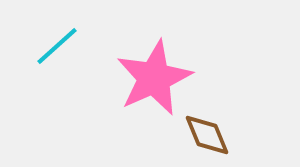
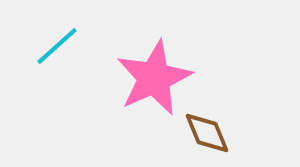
brown diamond: moved 2 px up
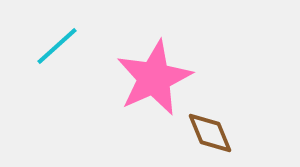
brown diamond: moved 3 px right
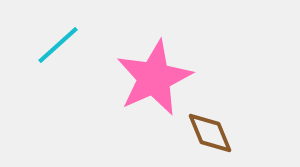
cyan line: moved 1 px right, 1 px up
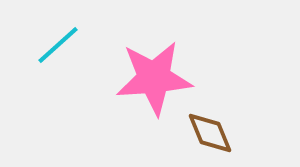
pink star: rotated 20 degrees clockwise
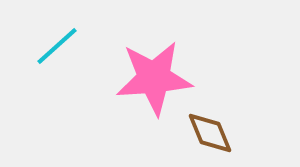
cyan line: moved 1 px left, 1 px down
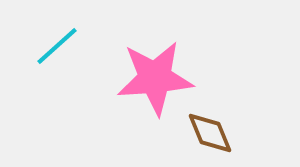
pink star: moved 1 px right
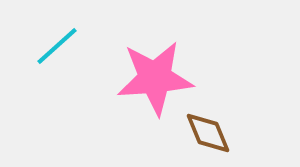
brown diamond: moved 2 px left
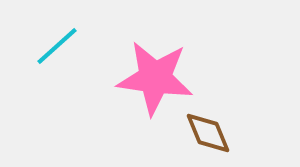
pink star: rotated 12 degrees clockwise
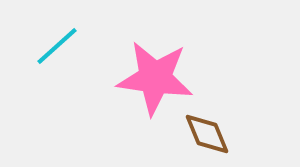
brown diamond: moved 1 px left, 1 px down
